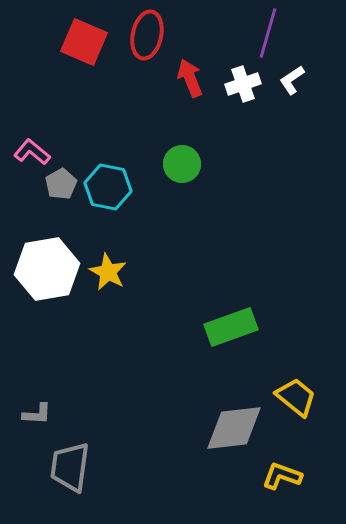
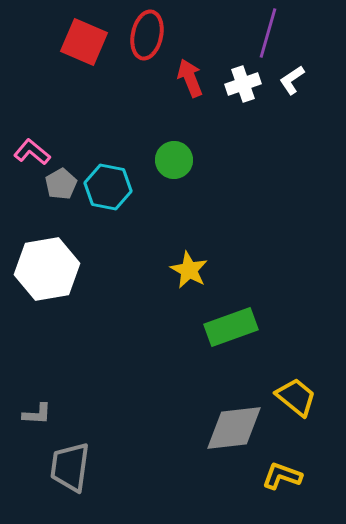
green circle: moved 8 px left, 4 px up
yellow star: moved 81 px right, 2 px up
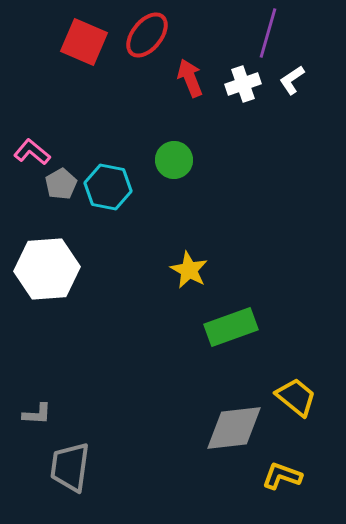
red ellipse: rotated 27 degrees clockwise
white hexagon: rotated 6 degrees clockwise
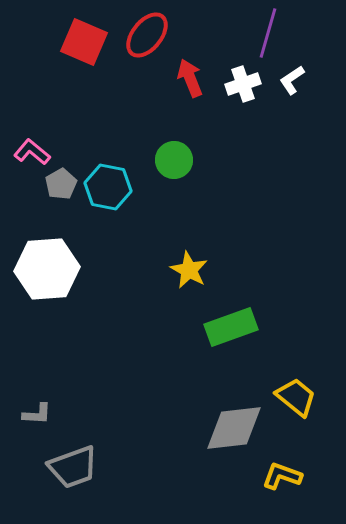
gray trapezoid: moved 3 px right; rotated 118 degrees counterclockwise
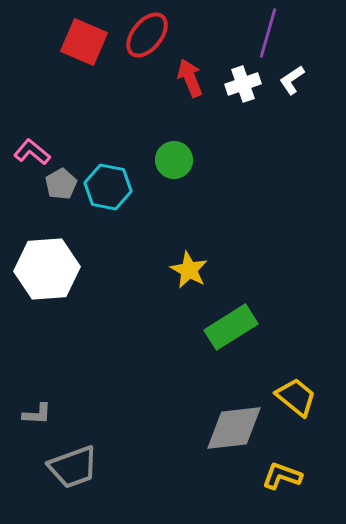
green rectangle: rotated 12 degrees counterclockwise
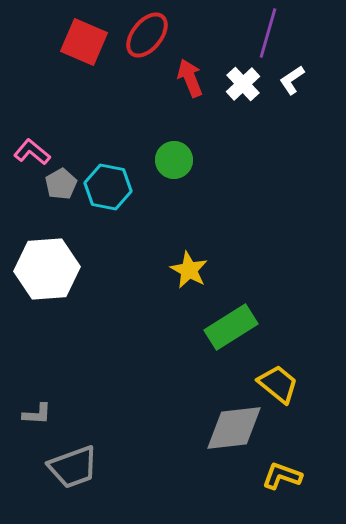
white cross: rotated 24 degrees counterclockwise
yellow trapezoid: moved 18 px left, 13 px up
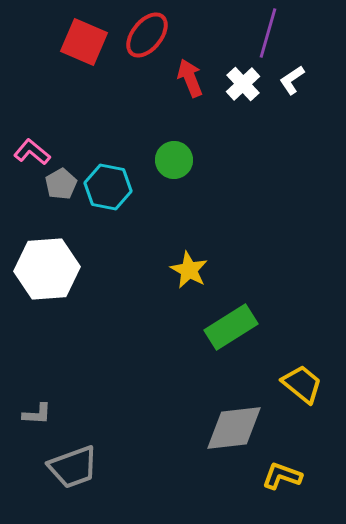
yellow trapezoid: moved 24 px right
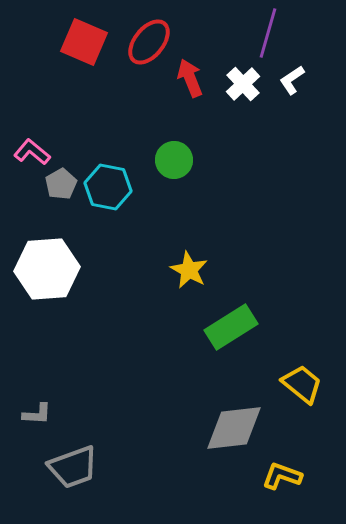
red ellipse: moved 2 px right, 7 px down
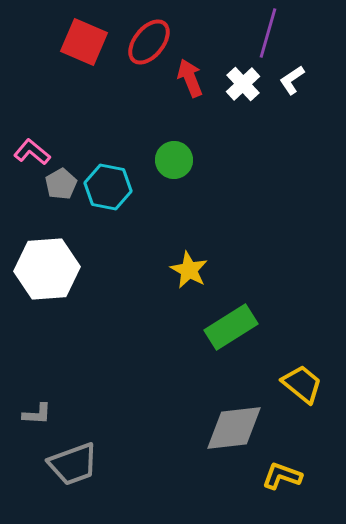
gray trapezoid: moved 3 px up
